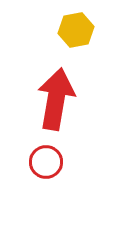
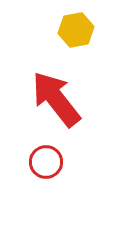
red arrow: rotated 48 degrees counterclockwise
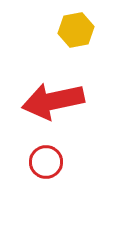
red arrow: moved 3 px left, 2 px down; rotated 64 degrees counterclockwise
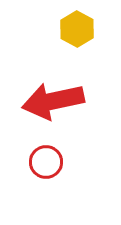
yellow hexagon: moved 1 px right, 1 px up; rotated 20 degrees counterclockwise
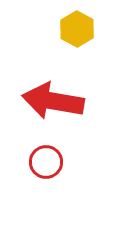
red arrow: rotated 22 degrees clockwise
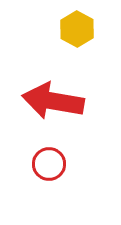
red circle: moved 3 px right, 2 px down
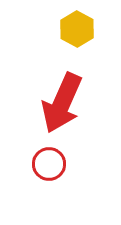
red arrow: moved 9 px right, 2 px down; rotated 76 degrees counterclockwise
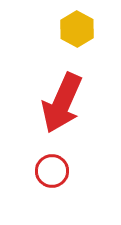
red circle: moved 3 px right, 7 px down
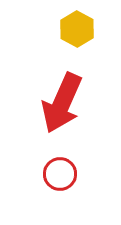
red circle: moved 8 px right, 3 px down
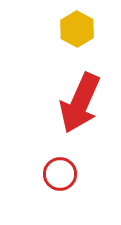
red arrow: moved 18 px right
